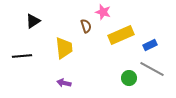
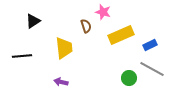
purple arrow: moved 3 px left, 1 px up
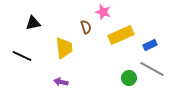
black triangle: moved 2 px down; rotated 21 degrees clockwise
brown semicircle: moved 1 px down
black line: rotated 30 degrees clockwise
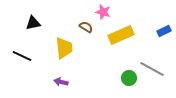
brown semicircle: rotated 40 degrees counterclockwise
blue rectangle: moved 14 px right, 14 px up
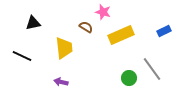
gray line: rotated 25 degrees clockwise
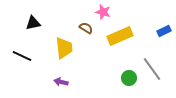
brown semicircle: moved 1 px down
yellow rectangle: moved 1 px left, 1 px down
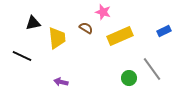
yellow trapezoid: moved 7 px left, 10 px up
